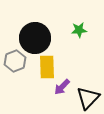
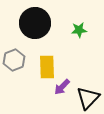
black circle: moved 15 px up
gray hexagon: moved 1 px left, 1 px up
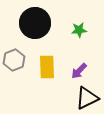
purple arrow: moved 17 px right, 16 px up
black triangle: moved 1 px left; rotated 20 degrees clockwise
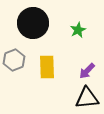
black circle: moved 2 px left
green star: moved 1 px left; rotated 21 degrees counterclockwise
purple arrow: moved 8 px right
black triangle: rotated 20 degrees clockwise
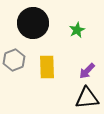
green star: moved 1 px left
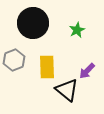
black triangle: moved 20 px left, 8 px up; rotated 45 degrees clockwise
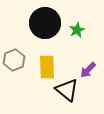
black circle: moved 12 px right
purple arrow: moved 1 px right, 1 px up
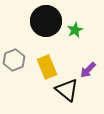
black circle: moved 1 px right, 2 px up
green star: moved 2 px left
yellow rectangle: rotated 20 degrees counterclockwise
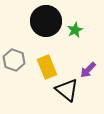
gray hexagon: rotated 20 degrees counterclockwise
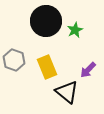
black triangle: moved 2 px down
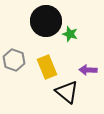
green star: moved 5 px left, 4 px down; rotated 28 degrees counterclockwise
purple arrow: rotated 48 degrees clockwise
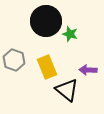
black triangle: moved 2 px up
